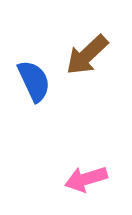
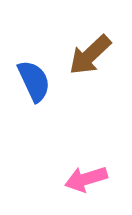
brown arrow: moved 3 px right
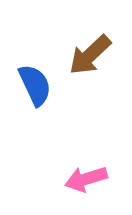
blue semicircle: moved 1 px right, 4 px down
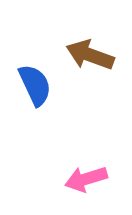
brown arrow: rotated 63 degrees clockwise
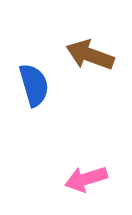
blue semicircle: moved 1 px left; rotated 9 degrees clockwise
